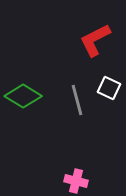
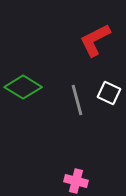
white square: moved 5 px down
green diamond: moved 9 px up
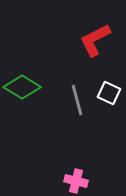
green diamond: moved 1 px left
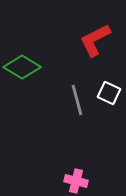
green diamond: moved 20 px up
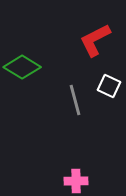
white square: moved 7 px up
gray line: moved 2 px left
pink cross: rotated 15 degrees counterclockwise
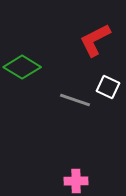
white square: moved 1 px left, 1 px down
gray line: rotated 56 degrees counterclockwise
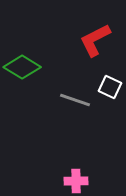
white square: moved 2 px right
